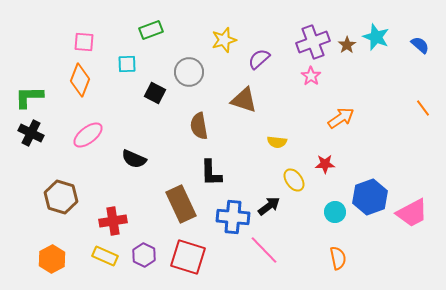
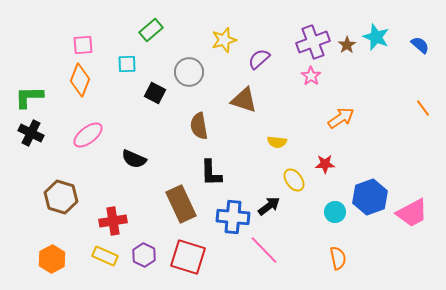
green rectangle: rotated 20 degrees counterclockwise
pink square: moved 1 px left, 3 px down; rotated 10 degrees counterclockwise
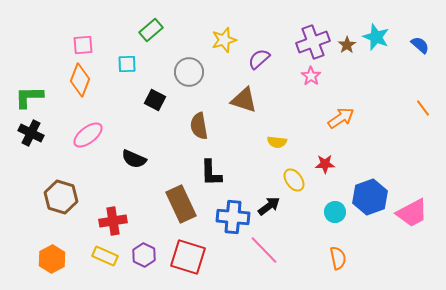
black square: moved 7 px down
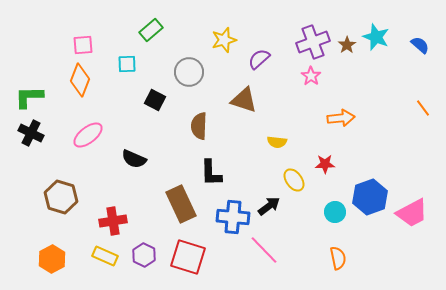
orange arrow: rotated 28 degrees clockwise
brown semicircle: rotated 12 degrees clockwise
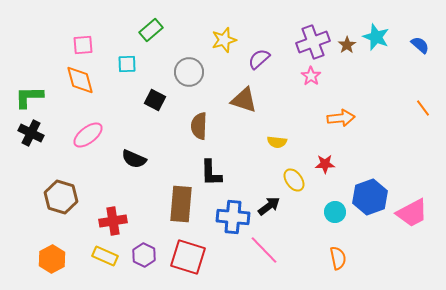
orange diamond: rotated 36 degrees counterclockwise
brown rectangle: rotated 30 degrees clockwise
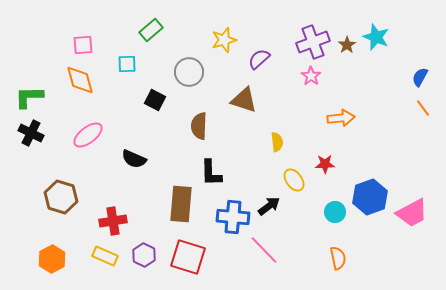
blue semicircle: moved 32 px down; rotated 102 degrees counterclockwise
yellow semicircle: rotated 102 degrees counterclockwise
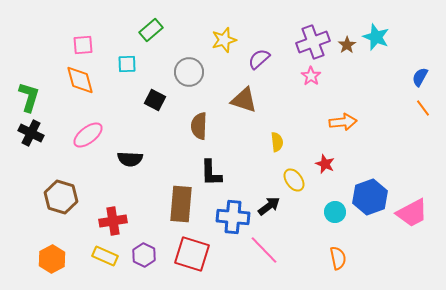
green L-shape: rotated 108 degrees clockwise
orange arrow: moved 2 px right, 4 px down
black semicircle: moved 4 px left; rotated 20 degrees counterclockwise
red star: rotated 24 degrees clockwise
red square: moved 4 px right, 3 px up
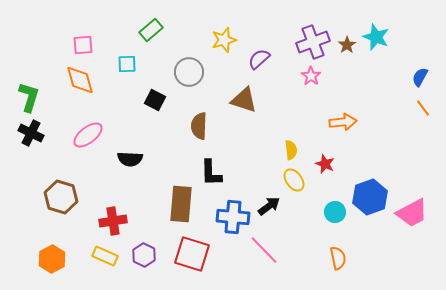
yellow semicircle: moved 14 px right, 8 px down
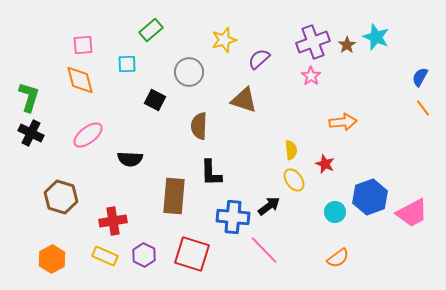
brown rectangle: moved 7 px left, 8 px up
orange semicircle: rotated 65 degrees clockwise
